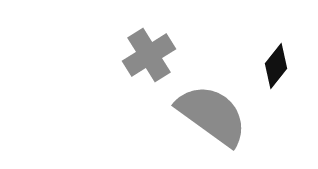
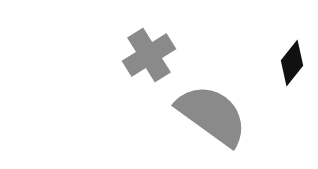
black diamond: moved 16 px right, 3 px up
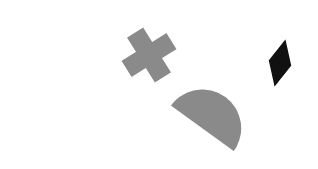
black diamond: moved 12 px left
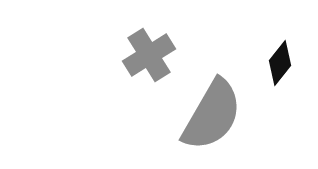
gray semicircle: rotated 84 degrees clockwise
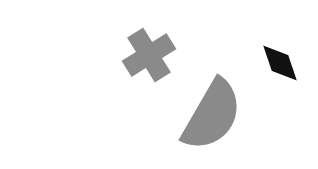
black diamond: rotated 57 degrees counterclockwise
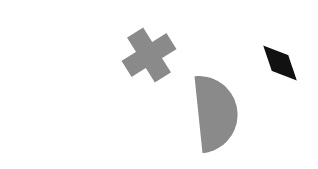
gray semicircle: moved 3 px right, 2 px up; rotated 36 degrees counterclockwise
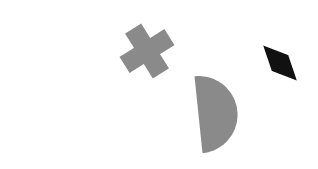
gray cross: moved 2 px left, 4 px up
